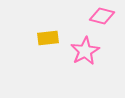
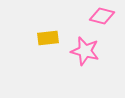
pink star: rotated 28 degrees counterclockwise
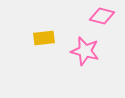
yellow rectangle: moved 4 px left
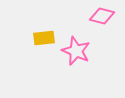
pink star: moved 9 px left; rotated 8 degrees clockwise
